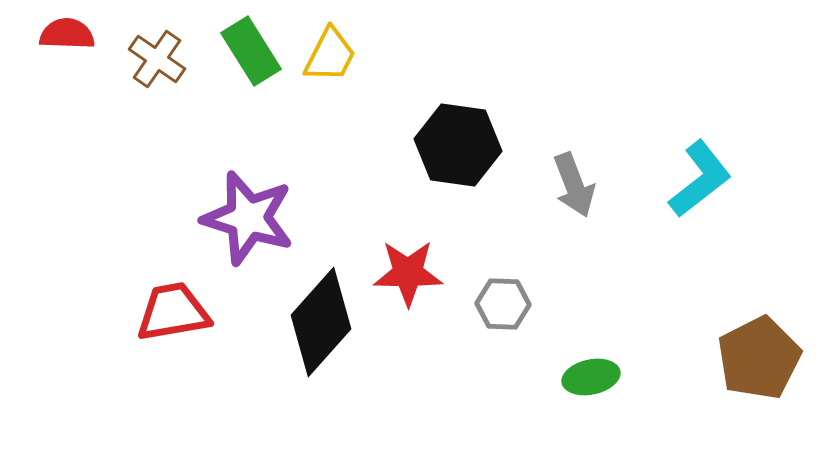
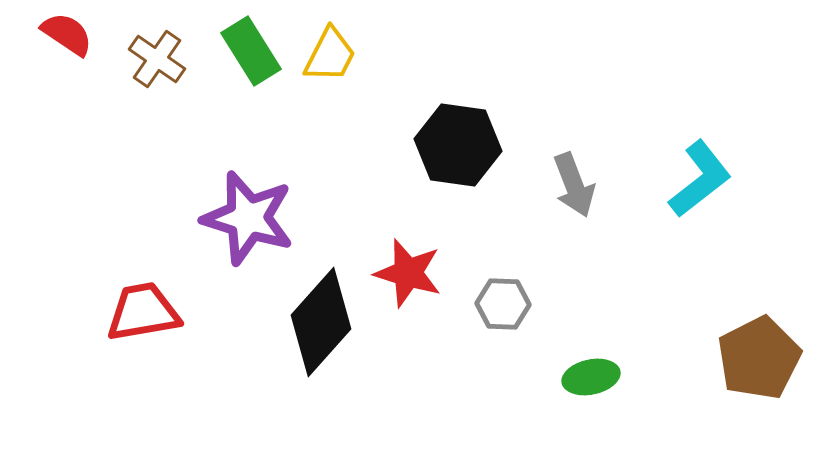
red semicircle: rotated 32 degrees clockwise
red star: rotated 16 degrees clockwise
red trapezoid: moved 30 px left
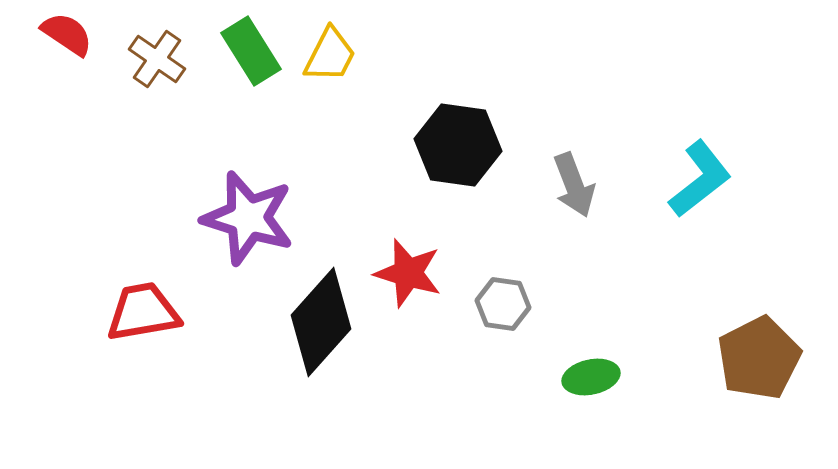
gray hexagon: rotated 6 degrees clockwise
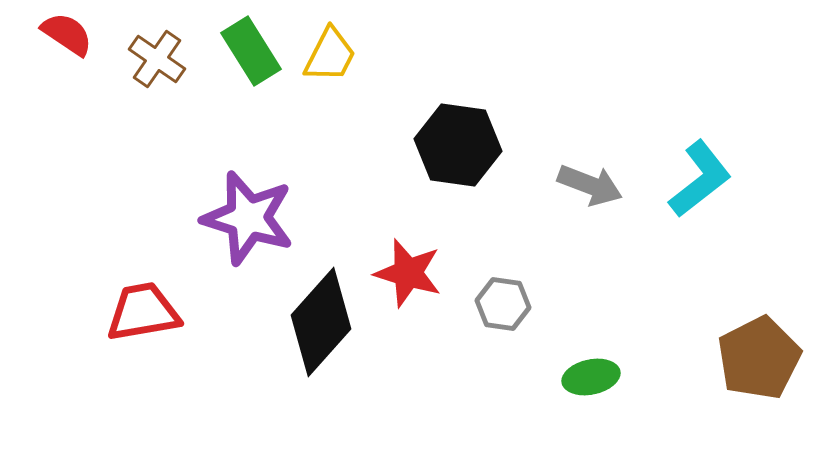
gray arrow: moved 16 px right; rotated 48 degrees counterclockwise
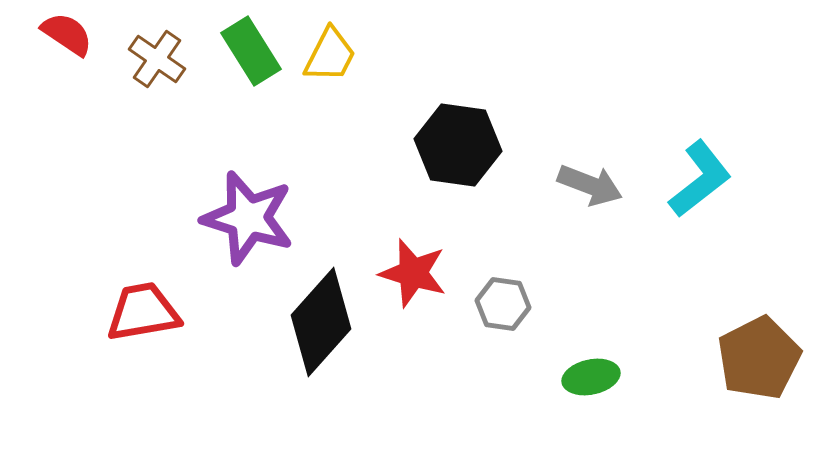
red star: moved 5 px right
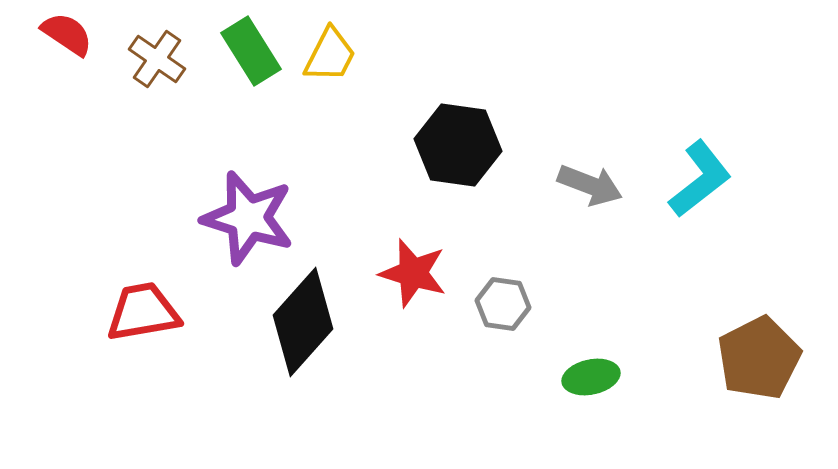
black diamond: moved 18 px left
